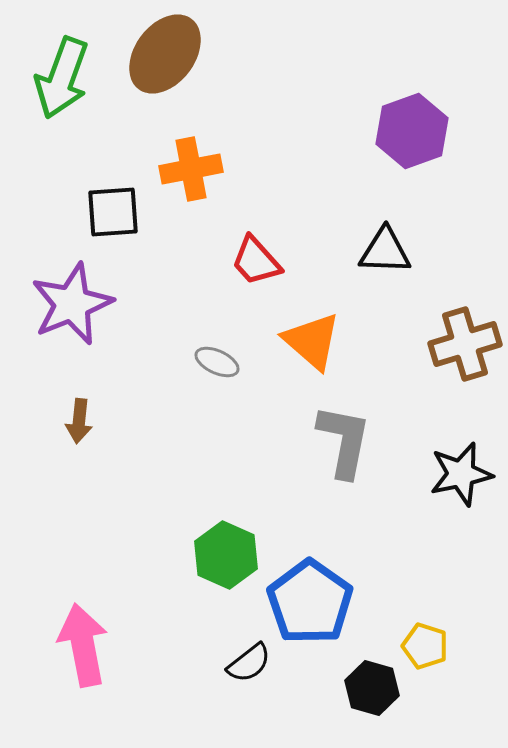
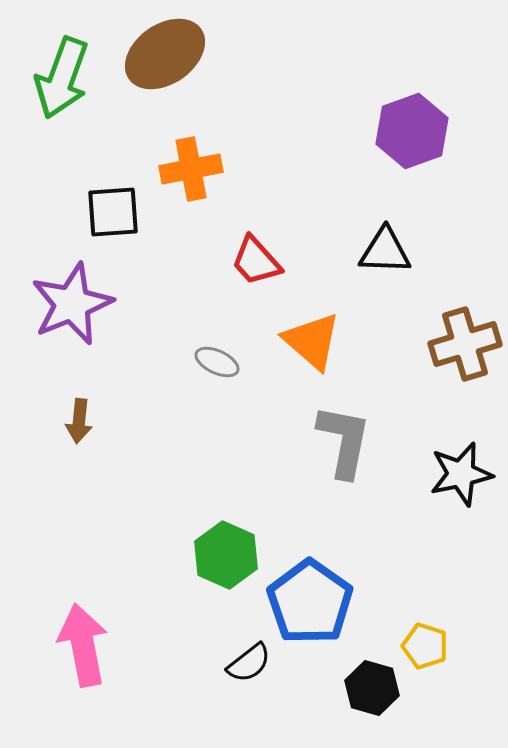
brown ellipse: rotated 18 degrees clockwise
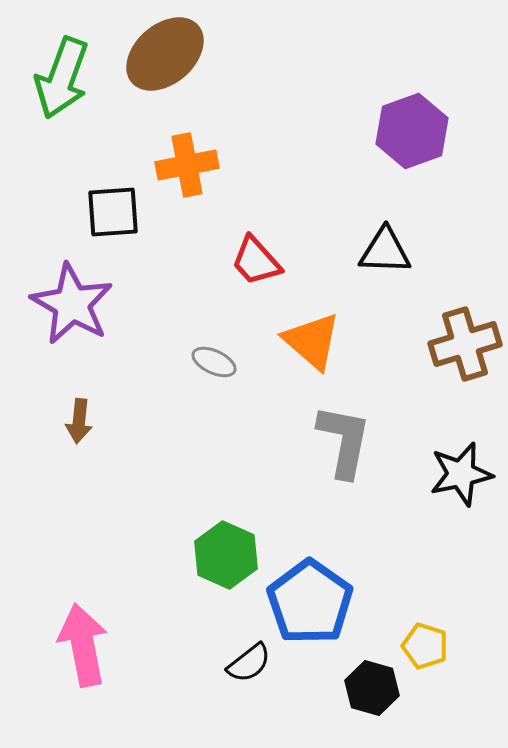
brown ellipse: rotated 6 degrees counterclockwise
orange cross: moved 4 px left, 4 px up
purple star: rotated 20 degrees counterclockwise
gray ellipse: moved 3 px left
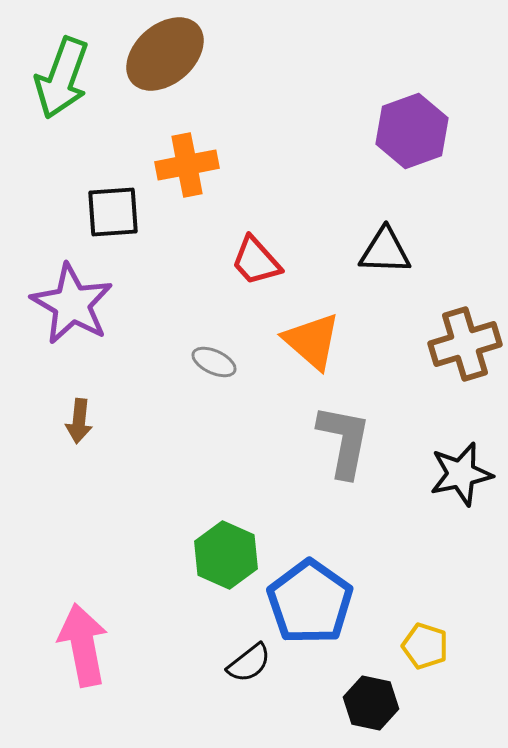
black hexagon: moved 1 px left, 15 px down; rotated 4 degrees counterclockwise
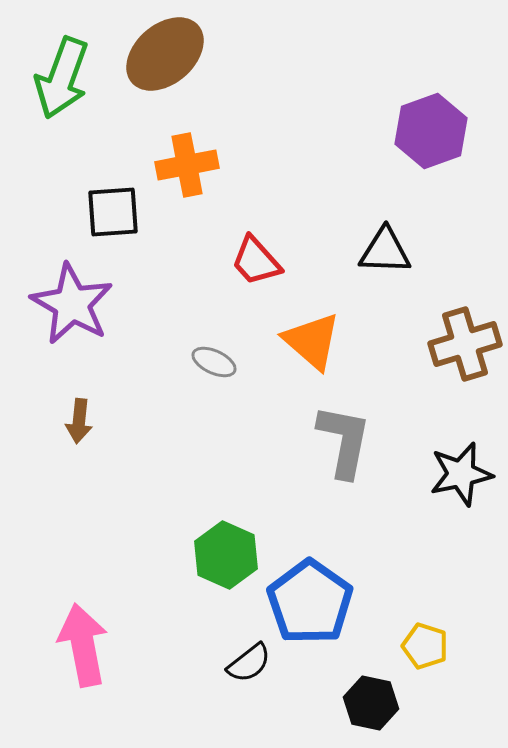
purple hexagon: moved 19 px right
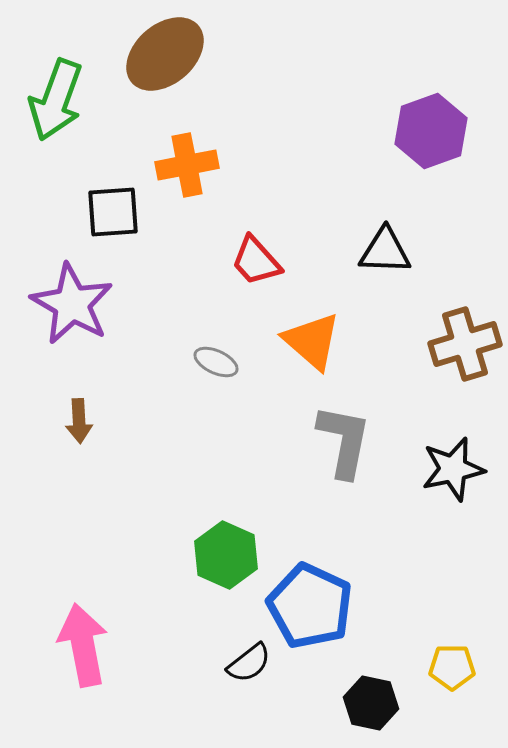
green arrow: moved 6 px left, 22 px down
gray ellipse: moved 2 px right
brown arrow: rotated 9 degrees counterclockwise
black star: moved 8 px left, 5 px up
blue pentagon: moved 4 px down; rotated 10 degrees counterclockwise
yellow pentagon: moved 27 px right, 21 px down; rotated 18 degrees counterclockwise
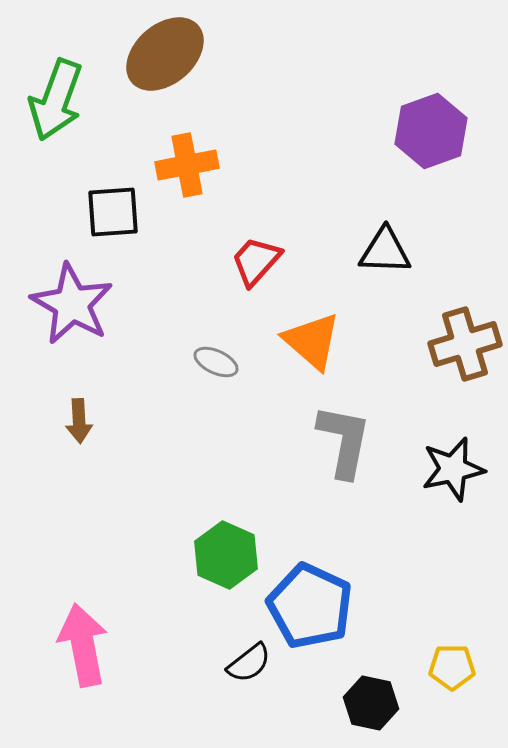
red trapezoid: rotated 84 degrees clockwise
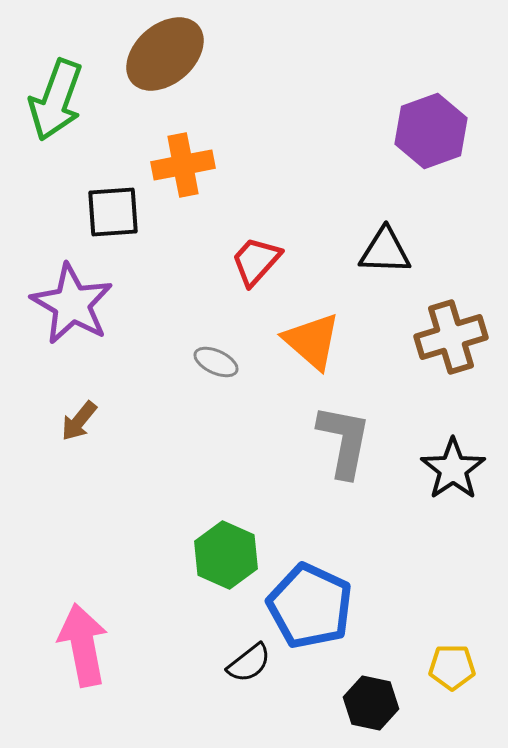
orange cross: moved 4 px left
brown cross: moved 14 px left, 7 px up
brown arrow: rotated 42 degrees clockwise
black star: rotated 22 degrees counterclockwise
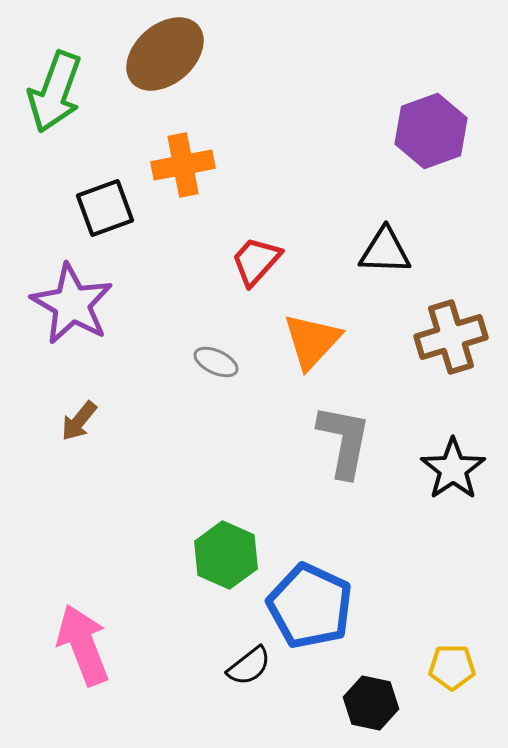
green arrow: moved 1 px left, 8 px up
black square: moved 8 px left, 4 px up; rotated 16 degrees counterclockwise
orange triangle: rotated 32 degrees clockwise
pink arrow: rotated 10 degrees counterclockwise
black semicircle: moved 3 px down
